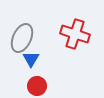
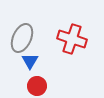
red cross: moved 3 px left, 5 px down
blue triangle: moved 1 px left, 2 px down
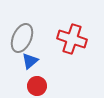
blue triangle: rotated 18 degrees clockwise
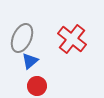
red cross: rotated 20 degrees clockwise
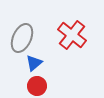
red cross: moved 4 px up
blue triangle: moved 4 px right, 2 px down
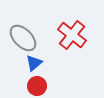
gray ellipse: moved 1 px right; rotated 68 degrees counterclockwise
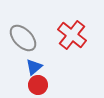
blue triangle: moved 4 px down
red circle: moved 1 px right, 1 px up
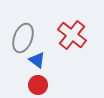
gray ellipse: rotated 64 degrees clockwise
blue triangle: moved 3 px right, 7 px up; rotated 42 degrees counterclockwise
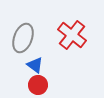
blue triangle: moved 2 px left, 5 px down
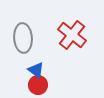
gray ellipse: rotated 24 degrees counterclockwise
blue triangle: moved 1 px right, 5 px down
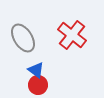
gray ellipse: rotated 28 degrees counterclockwise
